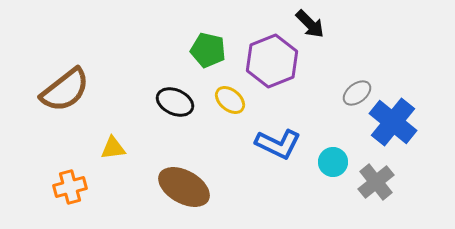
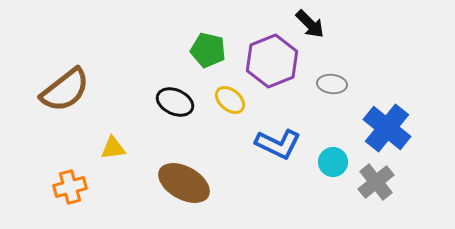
gray ellipse: moved 25 px left, 9 px up; rotated 44 degrees clockwise
blue cross: moved 6 px left, 6 px down
brown ellipse: moved 4 px up
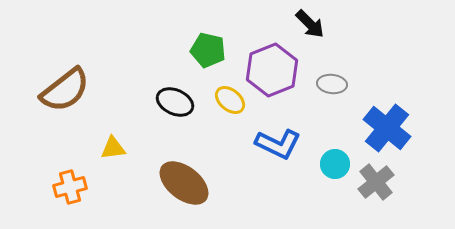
purple hexagon: moved 9 px down
cyan circle: moved 2 px right, 2 px down
brown ellipse: rotated 9 degrees clockwise
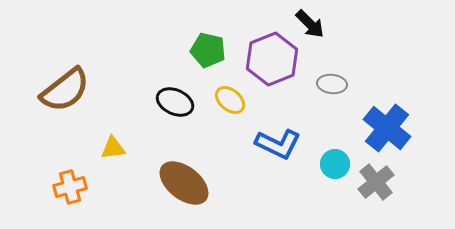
purple hexagon: moved 11 px up
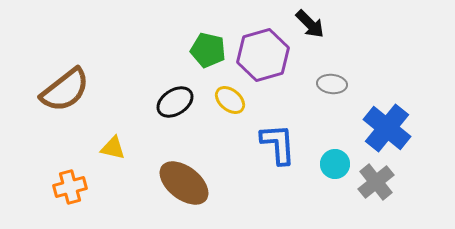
purple hexagon: moved 9 px left, 4 px up; rotated 6 degrees clockwise
black ellipse: rotated 57 degrees counterclockwise
blue L-shape: rotated 120 degrees counterclockwise
yellow triangle: rotated 20 degrees clockwise
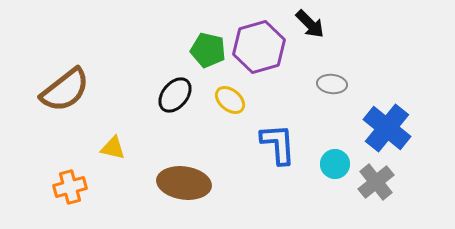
purple hexagon: moved 4 px left, 8 px up
black ellipse: moved 7 px up; rotated 18 degrees counterclockwise
brown ellipse: rotated 30 degrees counterclockwise
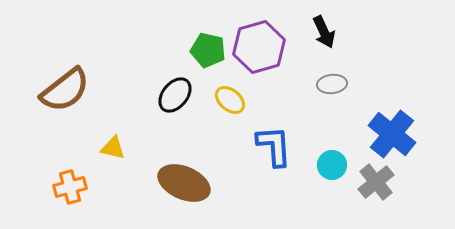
black arrow: moved 14 px right, 8 px down; rotated 20 degrees clockwise
gray ellipse: rotated 12 degrees counterclockwise
blue cross: moved 5 px right, 6 px down
blue L-shape: moved 4 px left, 2 px down
cyan circle: moved 3 px left, 1 px down
brown ellipse: rotated 15 degrees clockwise
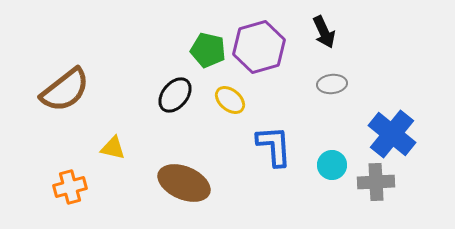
gray cross: rotated 36 degrees clockwise
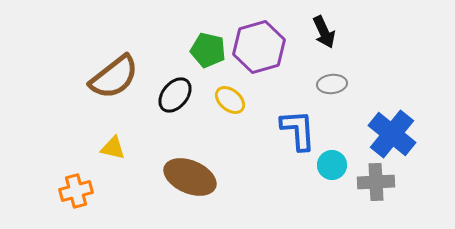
brown semicircle: moved 49 px right, 13 px up
blue L-shape: moved 24 px right, 16 px up
brown ellipse: moved 6 px right, 6 px up
orange cross: moved 6 px right, 4 px down
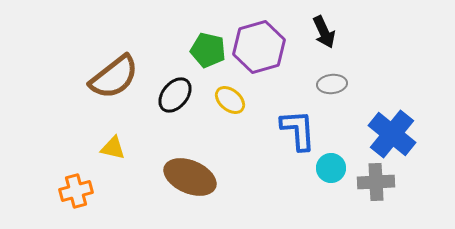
cyan circle: moved 1 px left, 3 px down
